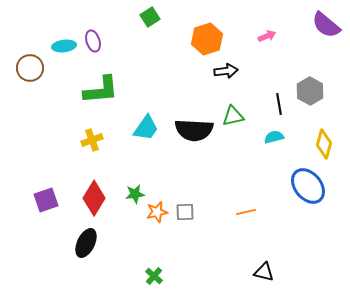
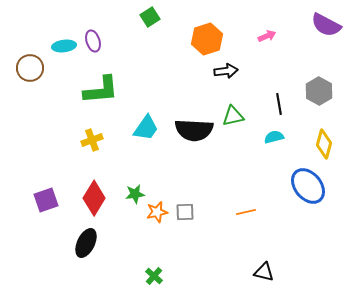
purple semicircle: rotated 12 degrees counterclockwise
gray hexagon: moved 9 px right
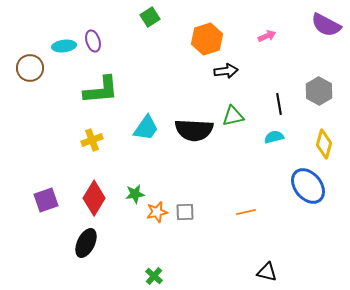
black triangle: moved 3 px right
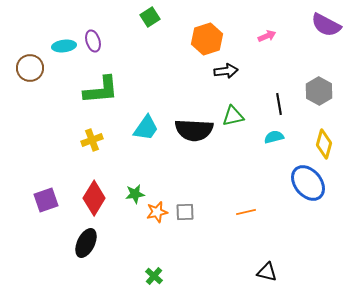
blue ellipse: moved 3 px up
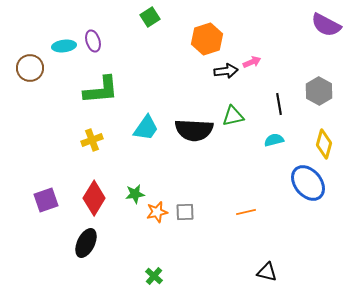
pink arrow: moved 15 px left, 26 px down
cyan semicircle: moved 3 px down
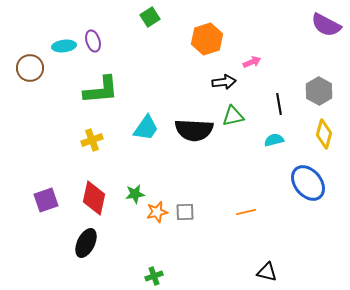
black arrow: moved 2 px left, 11 px down
yellow diamond: moved 10 px up
red diamond: rotated 20 degrees counterclockwise
green cross: rotated 30 degrees clockwise
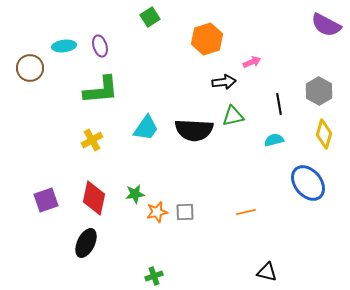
purple ellipse: moved 7 px right, 5 px down
yellow cross: rotated 10 degrees counterclockwise
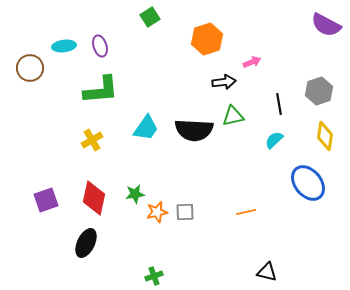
gray hexagon: rotated 12 degrees clockwise
yellow diamond: moved 1 px right, 2 px down; rotated 8 degrees counterclockwise
cyan semicircle: rotated 30 degrees counterclockwise
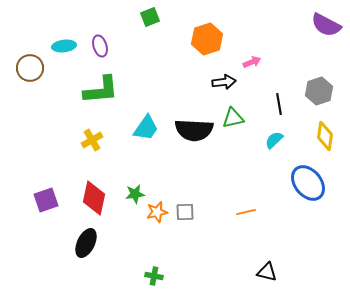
green square: rotated 12 degrees clockwise
green triangle: moved 2 px down
green cross: rotated 30 degrees clockwise
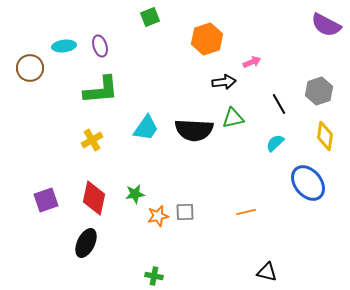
black line: rotated 20 degrees counterclockwise
cyan semicircle: moved 1 px right, 3 px down
orange star: moved 1 px right, 4 px down
